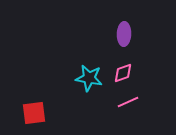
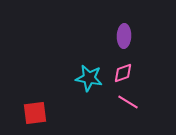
purple ellipse: moved 2 px down
pink line: rotated 55 degrees clockwise
red square: moved 1 px right
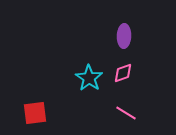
cyan star: rotated 24 degrees clockwise
pink line: moved 2 px left, 11 px down
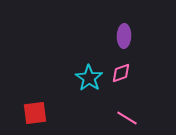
pink diamond: moved 2 px left
pink line: moved 1 px right, 5 px down
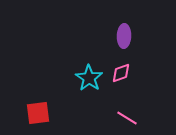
red square: moved 3 px right
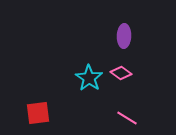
pink diamond: rotated 55 degrees clockwise
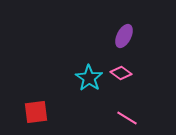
purple ellipse: rotated 25 degrees clockwise
red square: moved 2 px left, 1 px up
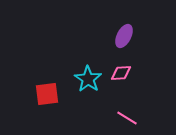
pink diamond: rotated 40 degrees counterclockwise
cyan star: moved 1 px left, 1 px down
red square: moved 11 px right, 18 px up
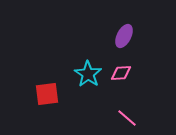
cyan star: moved 5 px up
pink line: rotated 10 degrees clockwise
